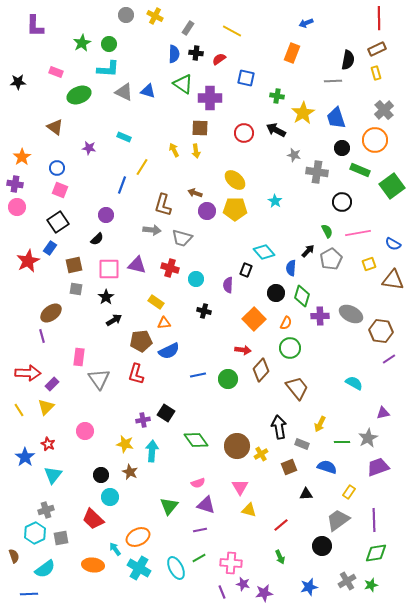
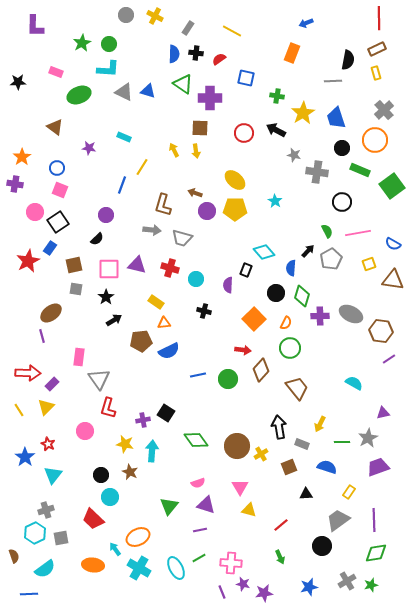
pink circle at (17, 207): moved 18 px right, 5 px down
red L-shape at (136, 374): moved 28 px left, 34 px down
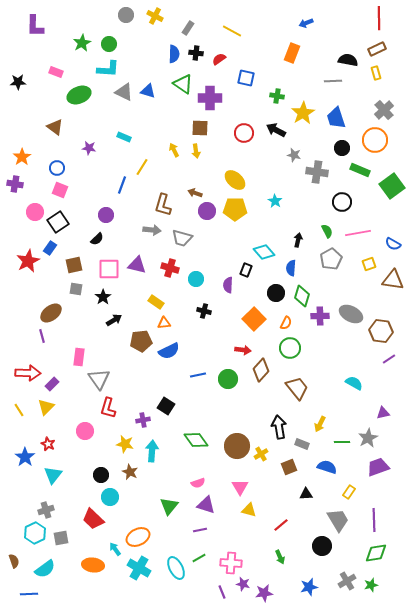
black semicircle at (348, 60): rotated 90 degrees counterclockwise
black arrow at (308, 251): moved 10 px left, 11 px up; rotated 32 degrees counterclockwise
black star at (106, 297): moved 3 px left
black square at (166, 413): moved 7 px up
gray trapezoid at (338, 520): rotated 95 degrees clockwise
brown semicircle at (14, 556): moved 5 px down
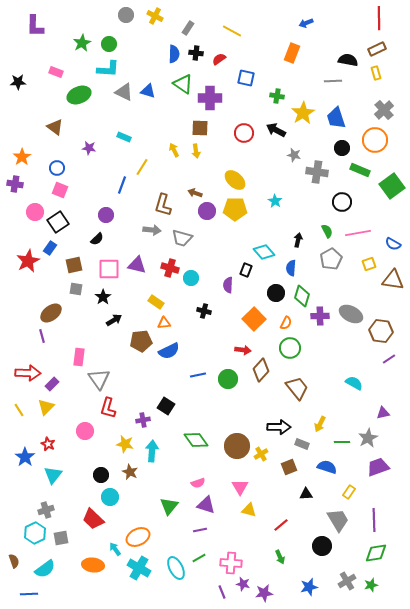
cyan circle at (196, 279): moved 5 px left, 1 px up
black arrow at (279, 427): rotated 100 degrees clockwise
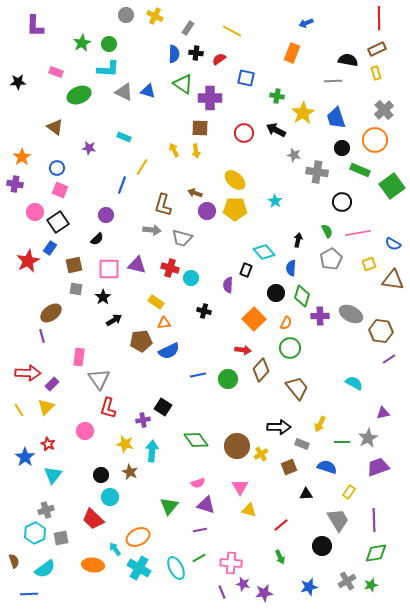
black square at (166, 406): moved 3 px left, 1 px down
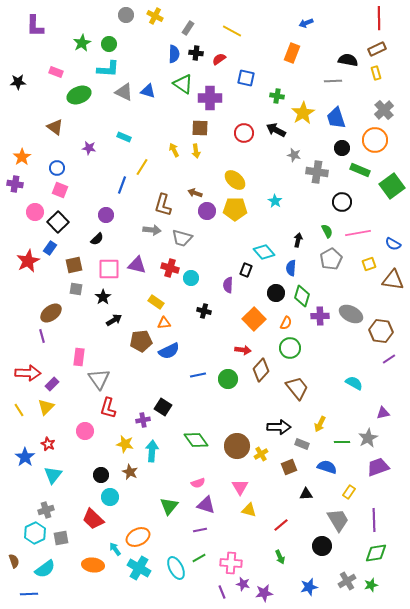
black square at (58, 222): rotated 10 degrees counterclockwise
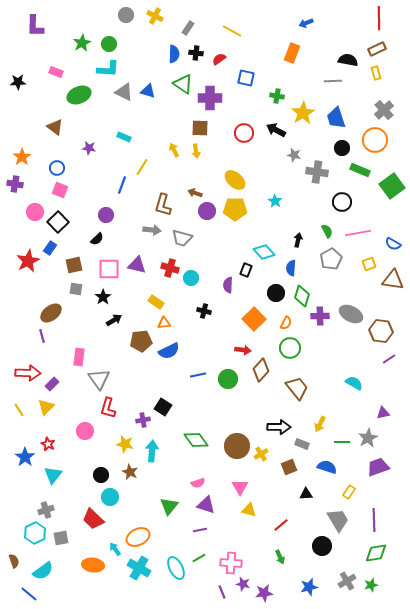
cyan semicircle at (45, 569): moved 2 px left, 2 px down
blue line at (29, 594): rotated 42 degrees clockwise
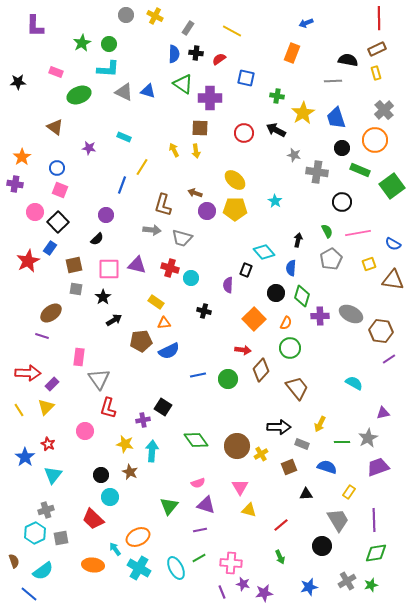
purple line at (42, 336): rotated 56 degrees counterclockwise
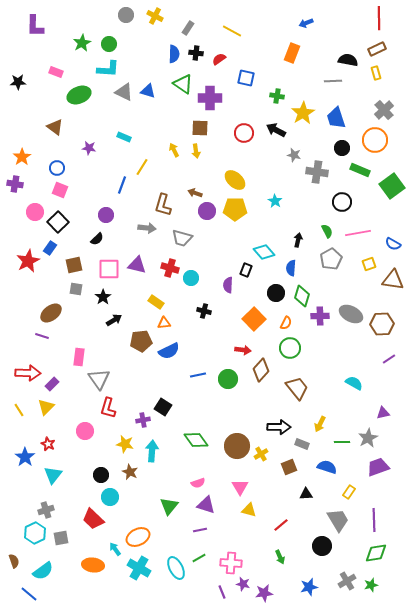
gray arrow at (152, 230): moved 5 px left, 2 px up
brown hexagon at (381, 331): moved 1 px right, 7 px up; rotated 10 degrees counterclockwise
